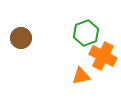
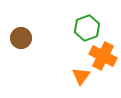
green hexagon: moved 1 px right, 5 px up
orange triangle: rotated 42 degrees counterclockwise
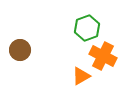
brown circle: moved 1 px left, 12 px down
orange triangle: rotated 24 degrees clockwise
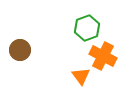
orange triangle: rotated 36 degrees counterclockwise
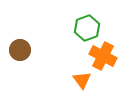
orange triangle: moved 1 px right, 4 px down
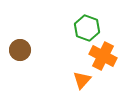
green hexagon: rotated 20 degrees counterclockwise
orange triangle: rotated 18 degrees clockwise
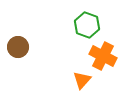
green hexagon: moved 3 px up
brown circle: moved 2 px left, 3 px up
